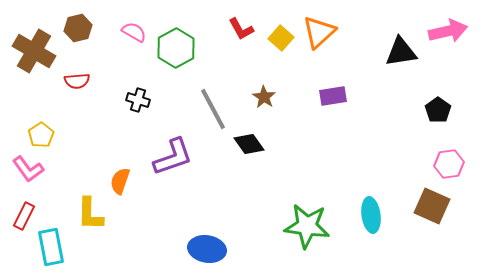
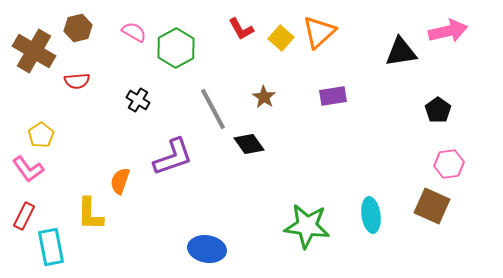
black cross: rotated 15 degrees clockwise
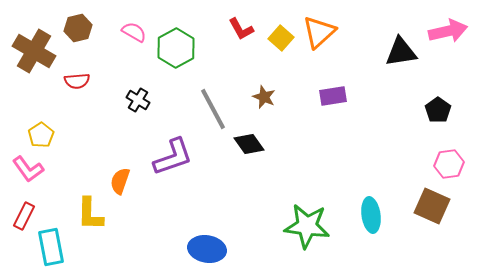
brown star: rotated 10 degrees counterclockwise
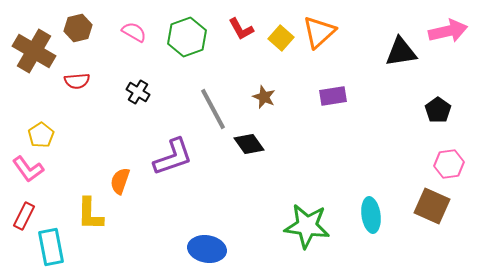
green hexagon: moved 11 px right, 11 px up; rotated 9 degrees clockwise
black cross: moved 8 px up
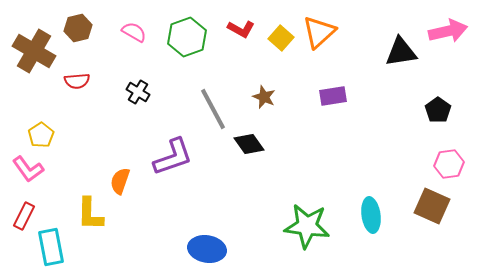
red L-shape: rotated 32 degrees counterclockwise
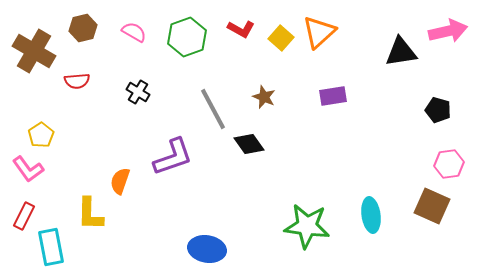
brown hexagon: moved 5 px right
black pentagon: rotated 20 degrees counterclockwise
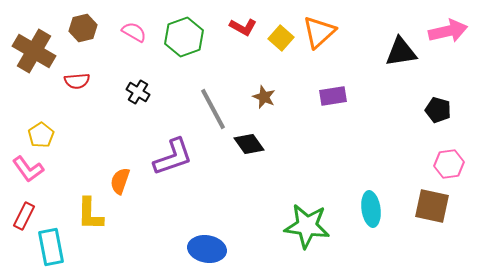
red L-shape: moved 2 px right, 2 px up
green hexagon: moved 3 px left
brown square: rotated 12 degrees counterclockwise
cyan ellipse: moved 6 px up
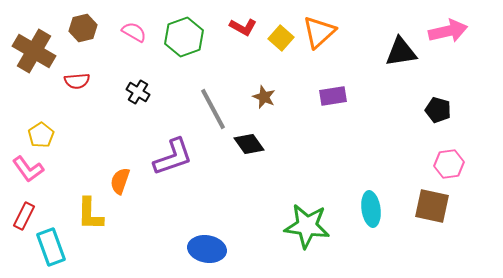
cyan rectangle: rotated 9 degrees counterclockwise
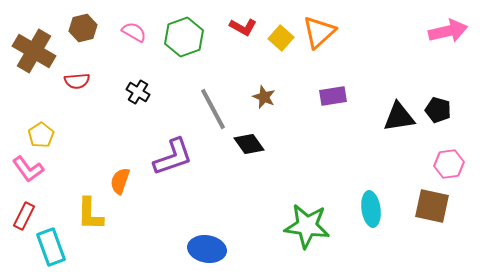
black triangle: moved 2 px left, 65 px down
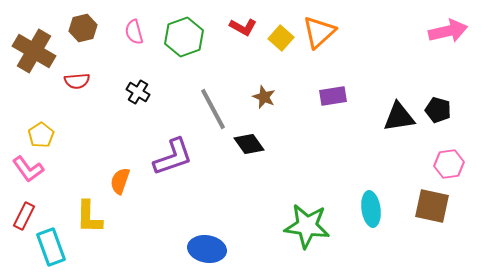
pink semicircle: rotated 135 degrees counterclockwise
yellow L-shape: moved 1 px left, 3 px down
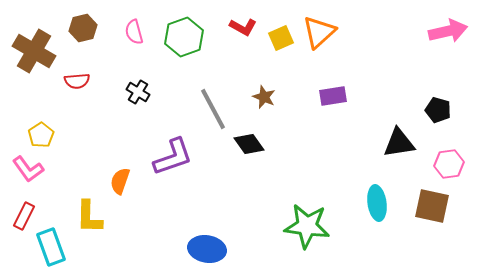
yellow square: rotated 25 degrees clockwise
black triangle: moved 26 px down
cyan ellipse: moved 6 px right, 6 px up
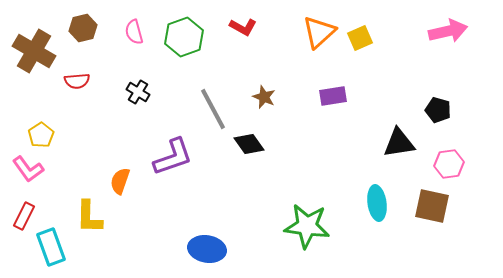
yellow square: moved 79 px right
